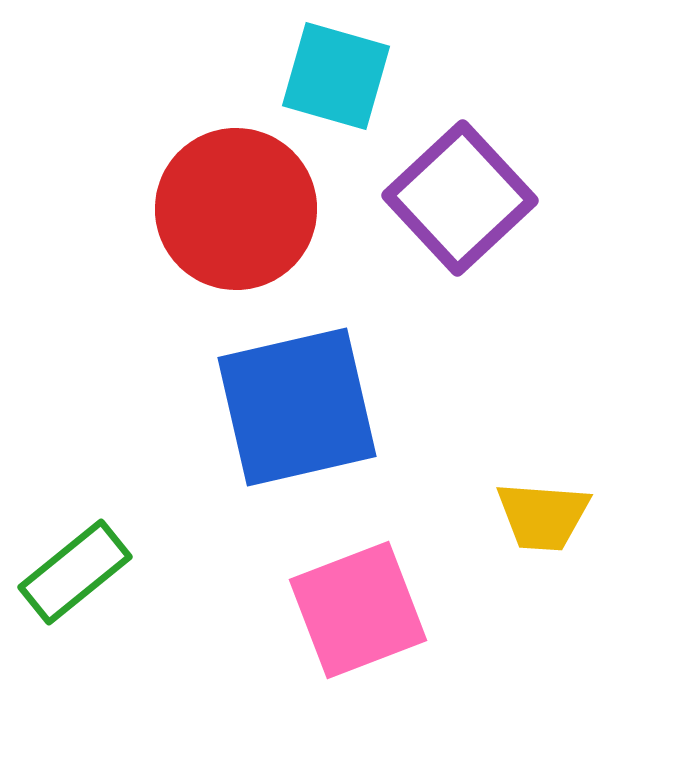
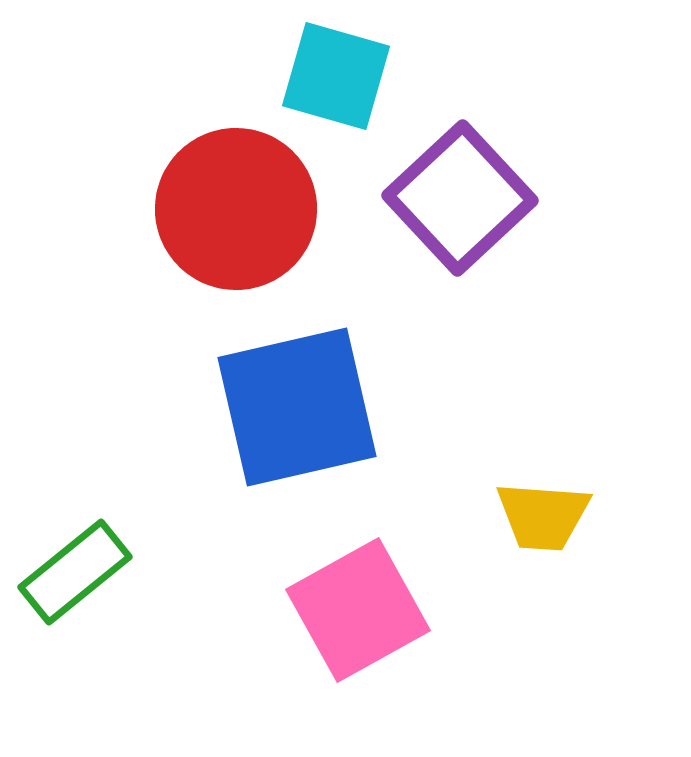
pink square: rotated 8 degrees counterclockwise
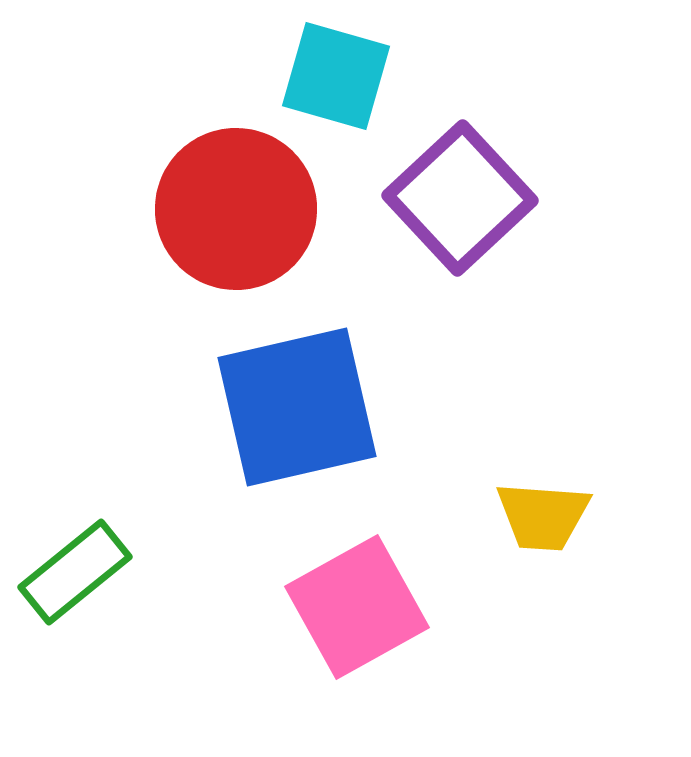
pink square: moved 1 px left, 3 px up
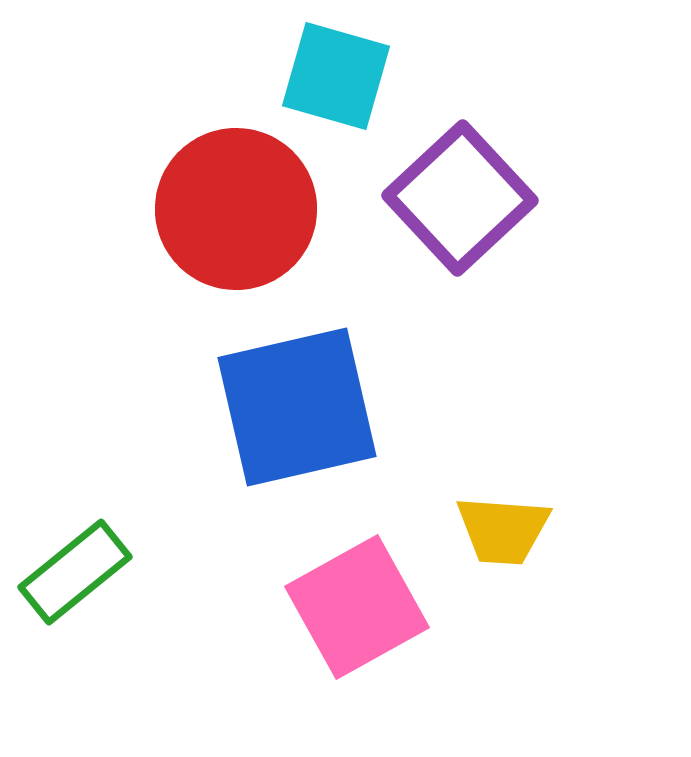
yellow trapezoid: moved 40 px left, 14 px down
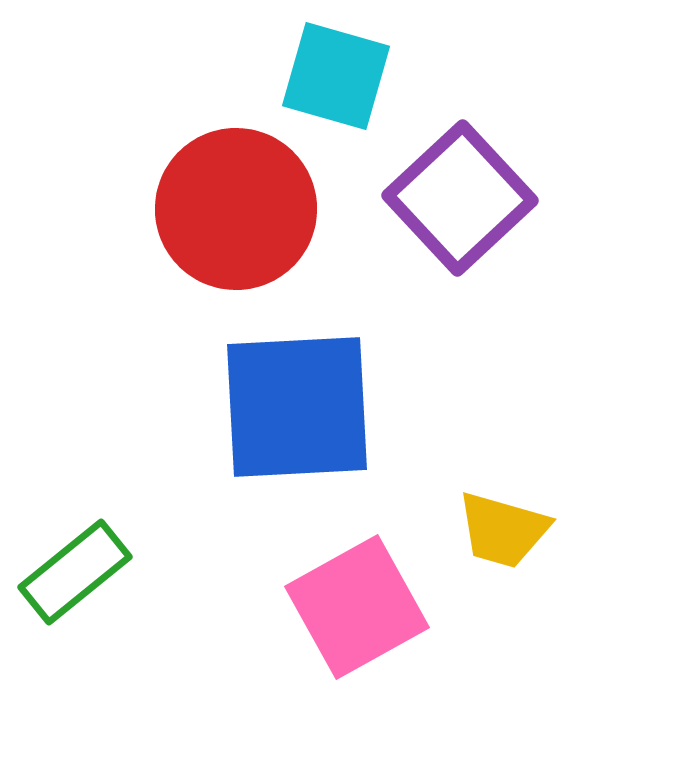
blue square: rotated 10 degrees clockwise
yellow trapezoid: rotated 12 degrees clockwise
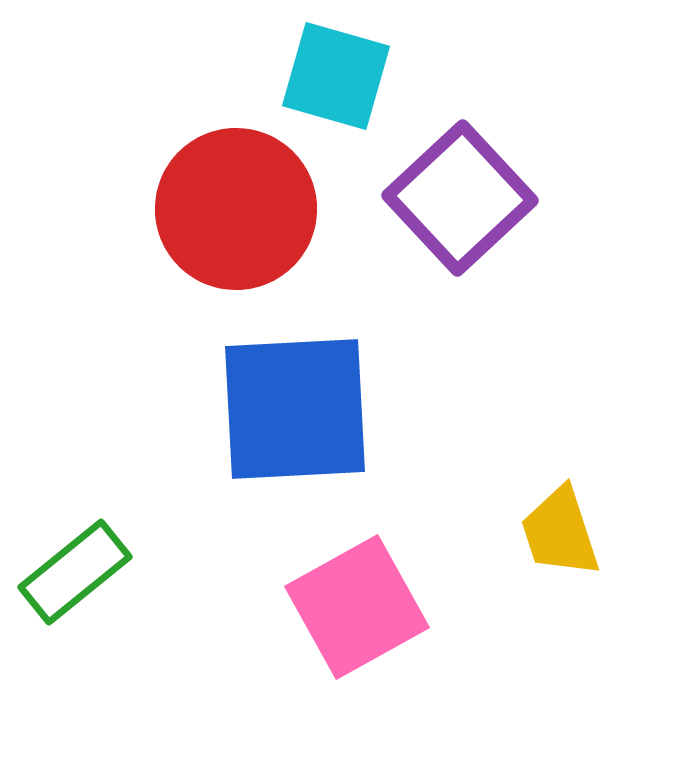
blue square: moved 2 px left, 2 px down
yellow trapezoid: moved 57 px right, 2 px down; rotated 56 degrees clockwise
